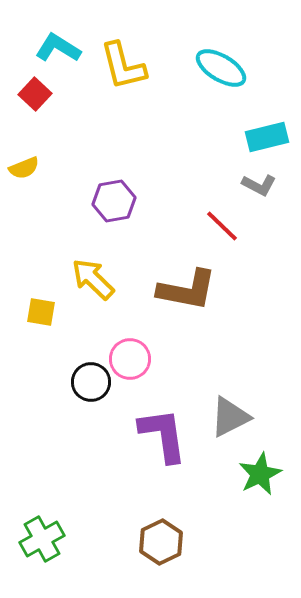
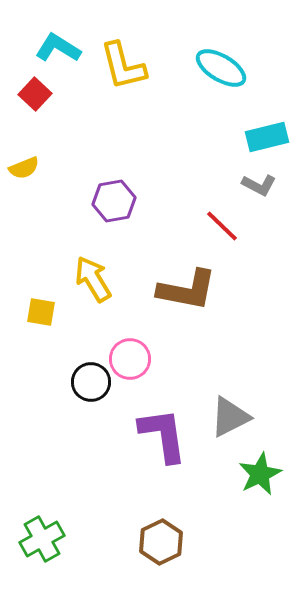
yellow arrow: rotated 15 degrees clockwise
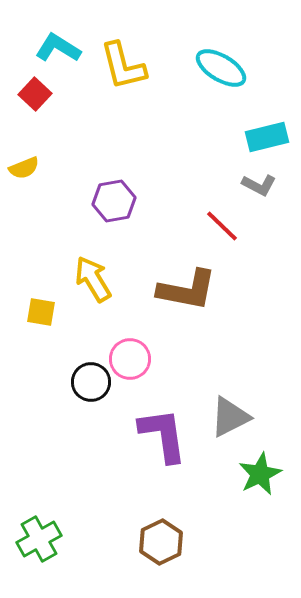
green cross: moved 3 px left
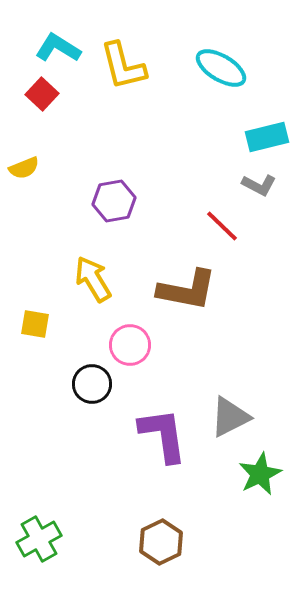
red square: moved 7 px right
yellow square: moved 6 px left, 12 px down
pink circle: moved 14 px up
black circle: moved 1 px right, 2 px down
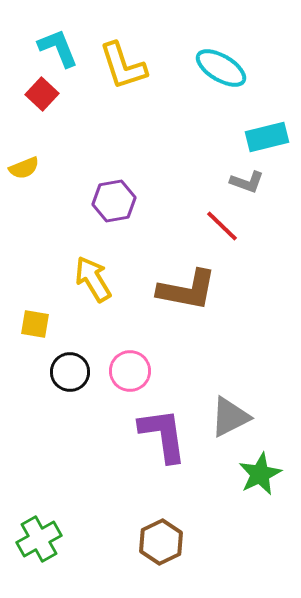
cyan L-shape: rotated 36 degrees clockwise
yellow L-shape: rotated 4 degrees counterclockwise
gray L-shape: moved 12 px left, 3 px up; rotated 8 degrees counterclockwise
pink circle: moved 26 px down
black circle: moved 22 px left, 12 px up
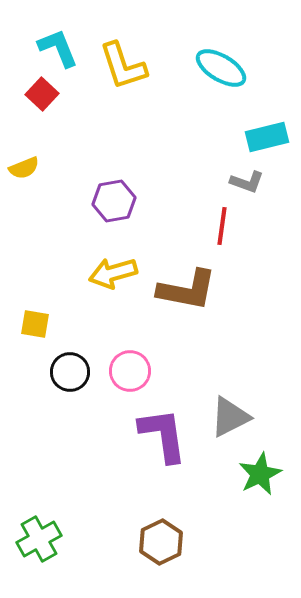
red line: rotated 54 degrees clockwise
yellow arrow: moved 20 px right, 6 px up; rotated 75 degrees counterclockwise
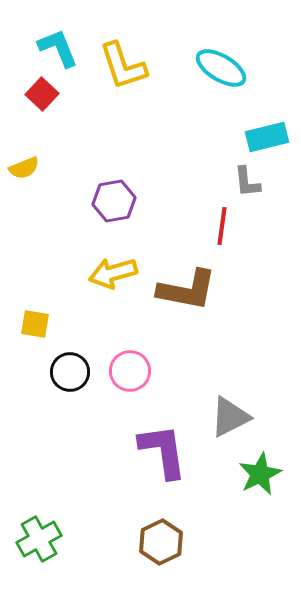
gray L-shape: rotated 64 degrees clockwise
purple L-shape: moved 16 px down
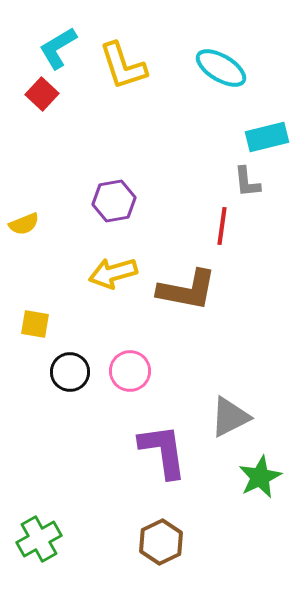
cyan L-shape: rotated 99 degrees counterclockwise
yellow semicircle: moved 56 px down
green star: moved 3 px down
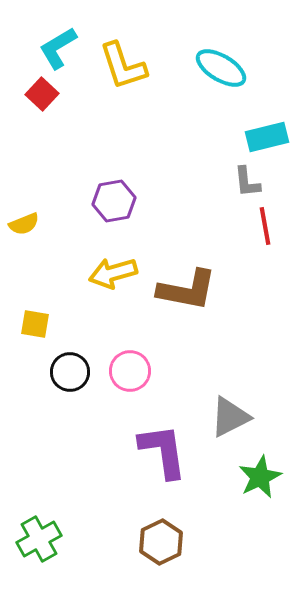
red line: moved 43 px right; rotated 18 degrees counterclockwise
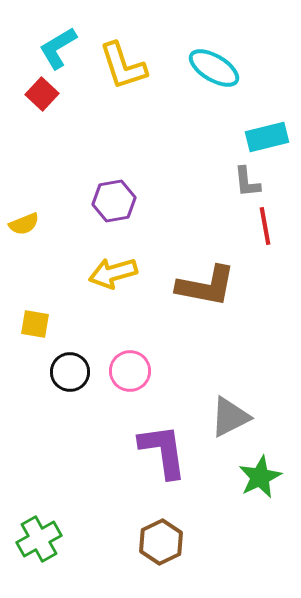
cyan ellipse: moved 7 px left
brown L-shape: moved 19 px right, 4 px up
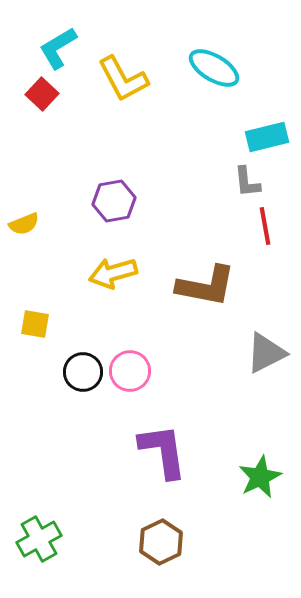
yellow L-shape: moved 13 px down; rotated 10 degrees counterclockwise
black circle: moved 13 px right
gray triangle: moved 36 px right, 64 px up
